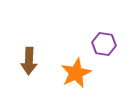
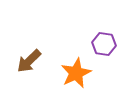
brown arrow: rotated 44 degrees clockwise
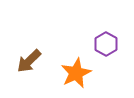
purple hexagon: moved 2 px right; rotated 20 degrees clockwise
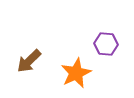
purple hexagon: rotated 25 degrees counterclockwise
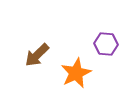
brown arrow: moved 8 px right, 6 px up
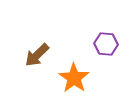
orange star: moved 2 px left, 5 px down; rotated 12 degrees counterclockwise
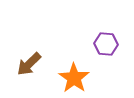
brown arrow: moved 8 px left, 9 px down
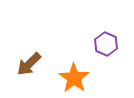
purple hexagon: rotated 20 degrees clockwise
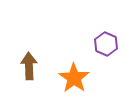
brown arrow: moved 2 px down; rotated 132 degrees clockwise
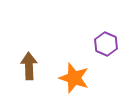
orange star: rotated 16 degrees counterclockwise
